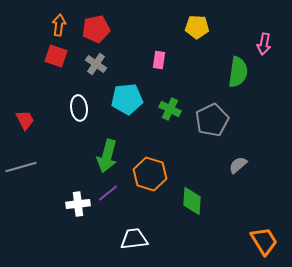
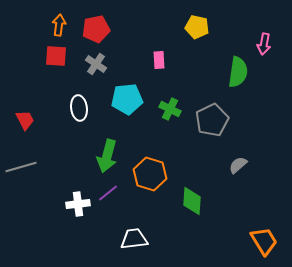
yellow pentagon: rotated 10 degrees clockwise
red square: rotated 15 degrees counterclockwise
pink rectangle: rotated 12 degrees counterclockwise
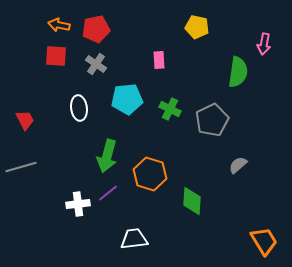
orange arrow: rotated 85 degrees counterclockwise
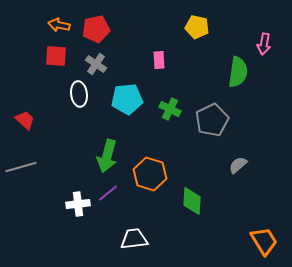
white ellipse: moved 14 px up
red trapezoid: rotated 20 degrees counterclockwise
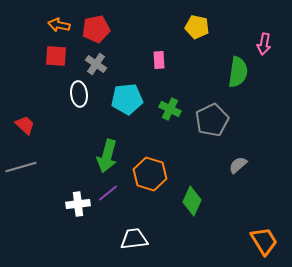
red trapezoid: moved 5 px down
green diamond: rotated 20 degrees clockwise
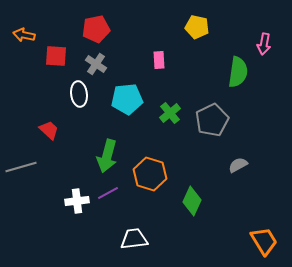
orange arrow: moved 35 px left, 10 px down
green cross: moved 4 px down; rotated 25 degrees clockwise
red trapezoid: moved 24 px right, 5 px down
gray semicircle: rotated 12 degrees clockwise
purple line: rotated 10 degrees clockwise
white cross: moved 1 px left, 3 px up
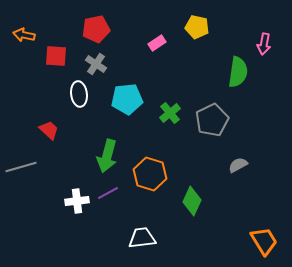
pink rectangle: moved 2 px left, 17 px up; rotated 60 degrees clockwise
white trapezoid: moved 8 px right, 1 px up
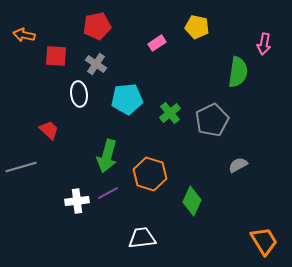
red pentagon: moved 1 px right, 3 px up
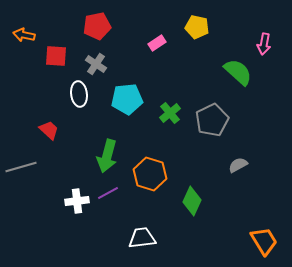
green semicircle: rotated 56 degrees counterclockwise
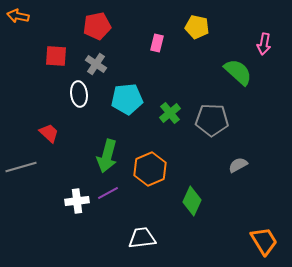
orange arrow: moved 6 px left, 19 px up
pink rectangle: rotated 42 degrees counterclockwise
gray pentagon: rotated 28 degrees clockwise
red trapezoid: moved 3 px down
orange hexagon: moved 5 px up; rotated 20 degrees clockwise
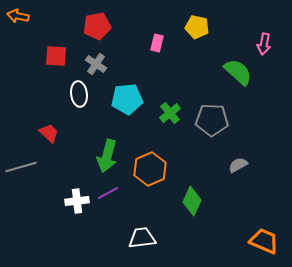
orange trapezoid: rotated 36 degrees counterclockwise
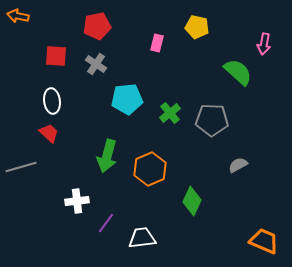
white ellipse: moved 27 px left, 7 px down
purple line: moved 2 px left, 30 px down; rotated 25 degrees counterclockwise
